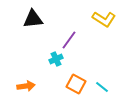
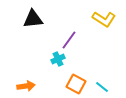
cyan cross: moved 2 px right
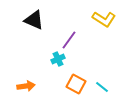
black triangle: moved 1 px right, 1 px down; rotated 30 degrees clockwise
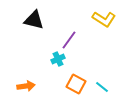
black triangle: rotated 10 degrees counterclockwise
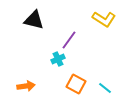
cyan line: moved 3 px right, 1 px down
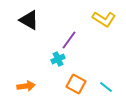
black triangle: moved 5 px left; rotated 15 degrees clockwise
cyan line: moved 1 px right, 1 px up
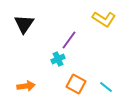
black triangle: moved 5 px left, 4 px down; rotated 35 degrees clockwise
